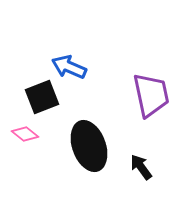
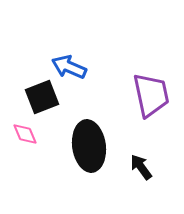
pink diamond: rotated 28 degrees clockwise
black ellipse: rotated 12 degrees clockwise
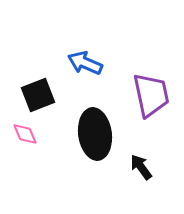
blue arrow: moved 16 px right, 4 px up
black square: moved 4 px left, 2 px up
black ellipse: moved 6 px right, 12 px up
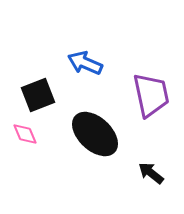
black ellipse: rotated 39 degrees counterclockwise
black arrow: moved 10 px right, 6 px down; rotated 16 degrees counterclockwise
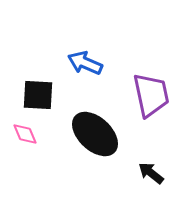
black square: rotated 24 degrees clockwise
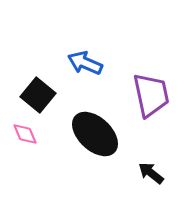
black square: rotated 36 degrees clockwise
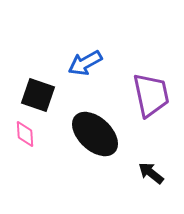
blue arrow: rotated 52 degrees counterclockwise
black square: rotated 20 degrees counterclockwise
pink diamond: rotated 20 degrees clockwise
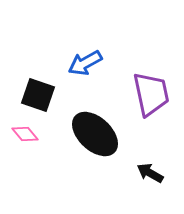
purple trapezoid: moved 1 px up
pink diamond: rotated 36 degrees counterclockwise
black arrow: moved 1 px left; rotated 8 degrees counterclockwise
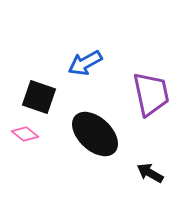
black square: moved 1 px right, 2 px down
pink diamond: rotated 12 degrees counterclockwise
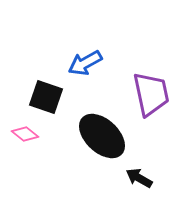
black square: moved 7 px right
black ellipse: moved 7 px right, 2 px down
black arrow: moved 11 px left, 5 px down
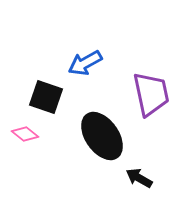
black ellipse: rotated 12 degrees clockwise
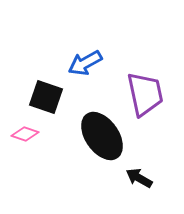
purple trapezoid: moved 6 px left
pink diamond: rotated 20 degrees counterclockwise
